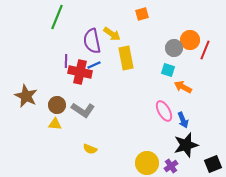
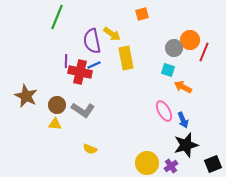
red line: moved 1 px left, 2 px down
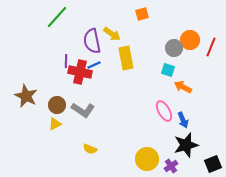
green line: rotated 20 degrees clockwise
red line: moved 7 px right, 5 px up
yellow triangle: rotated 32 degrees counterclockwise
yellow circle: moved 4 px up
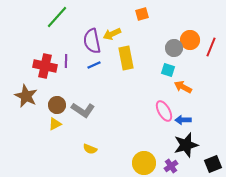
yellow arrow: rotated 120 degrees clockwise
red cross: moved 35 px left, 6 px up
blue arrow: rotated 112 degrees clockwise
yellow circle: moved 3 px left, 4 px down
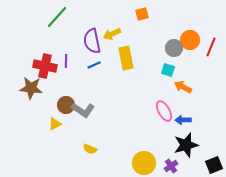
brown star: moved 5 px right, 8 px up; rotated 20 degrees counterclockwise
brown circle: moved 9 px right
black square: moved 1 px right, 1 px down
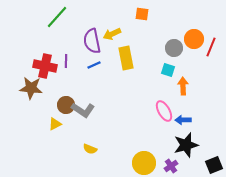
orange square: rotated 24 degrees clockwise
orange circle: moved 4 px right, 1 px up
orange arrow: moved 1 px up; rotated 60 degrees clockwise
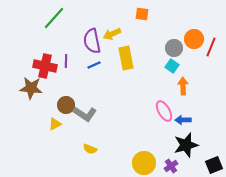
green line: moved 3 px left, 1 px down
cyan square: moved 4 px right, 4 px up; rotated 16 degrees clockwise
gray L-shape: moved 2 px right, 4 px down
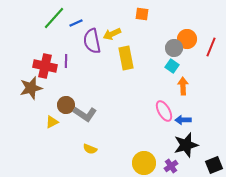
orange circle: moved 7 px left
blue line: moved 18 px left, 42 px up
brown star: rotated 20 degrees counterclockwise
yellow triangle: moved 3 px left, 2 px up
